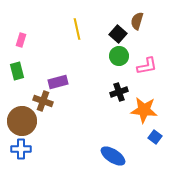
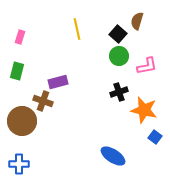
pink rectangle: moved 1 px left, 3 px up
green rectangle: rotated 30 degrees clockwise
orange star: rotated 8 degrees clockwise
blue cross: moved 2 px left, 15 px down
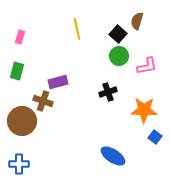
black cross: moved 11 px left
orange star: rotated 12 degrees counterclockwise
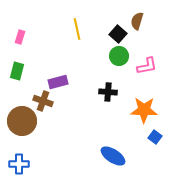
black cross: rotated 24 degrees clockwise
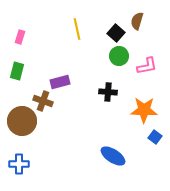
black square: moved 2 px left, 1 px up
purple rectangle: moved 2 px right
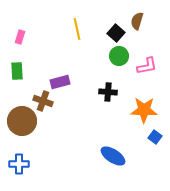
green rectangle: rotated 18 degrees counterclockwise
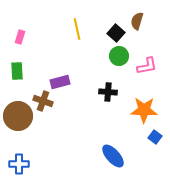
brown circle: moved 4 px left, 5 px up
blue ellipse: rotated 15 degrees clockwise
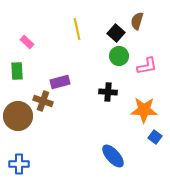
pink rectangle: moved 7 px right, 5 px down; rotated 64 degrees counterclockwise
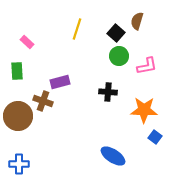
yellow line: rotated 30 degrees clockwise
blue ellipse: rotated 15 degrees counterclockwise
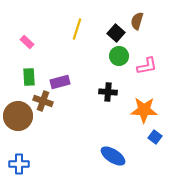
green rectangle: moved 12 px right, 6 px down
